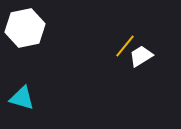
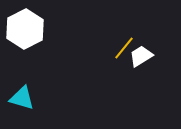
white hexagon: moved 1 px down; rotated 15 degrees counterclockwise
yellow line: moved 1 px left, 2 px down
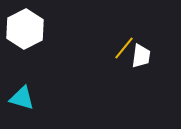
white trapezoid: rotated 130 degrees clockwise
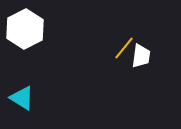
cyan triangle: rotated 16 degrees clockwise
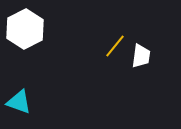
yellow line: moved 9 px left, 2 px up
cyan triangle: moved 3 px left, 4 px down; rotated 12 degrees counterclockwise
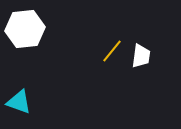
white hexagon: rotated 21 degrees clockwise
yellow line: moved 3 px left, 5 px down
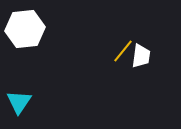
yellow line: moved 11 px right
cyan triangle: rotated 44 degrees clockwise
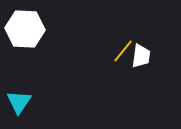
white hexagon: rotated 9 degrees clockwise
